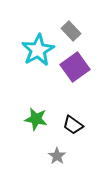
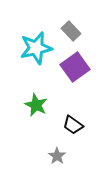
cyan star: moved 2 px left, 2 px up; rotated 16 degrees clockwise
green star: moved 14 px up; rotated 15 degrees clockwise
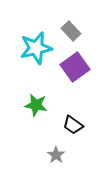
green star: rotated 15 degrees counterclockwise
gray star: moved 1 px left, 1 px up
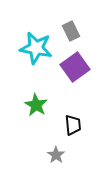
gray rectangle: rotated 18 degrees clockwise
cyan star: rotated 24 degrees clockwise
green star: rotated 20 degrees clockwise
black trapezoid: rotated 130 degrees counterclockwise
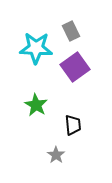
cyan star: rotated 8 degrees counterclockwise
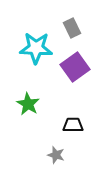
gray rectangle: moved 1 px right, 3 px up
green star: moved 8 px left, 1 px up
black trapezoid: rotated 85 degrees counterclockwise
gray star: rotated 18 degrees counterclockwise
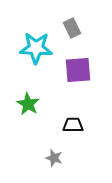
purple square: moved 3 px right, 3 px down; rotated 32 degrees clockwise
gray star: moved 2 px left, 3 px down
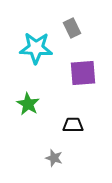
purple square: moved 5 px right, 3 px down
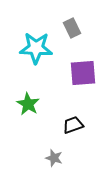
black trapezoid: rotated 20 degrees counterclockwise
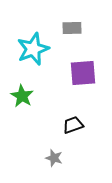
gray rectangle: rotated 66 degrees counterclockwise
cyan star: moved 3 px left, 1 px down; rotated 24 degrees counterclockwise
green star: moved 6 px left, 8 px up
